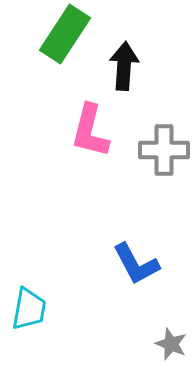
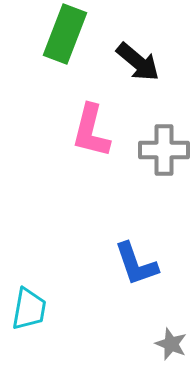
green rectangle: rotated 12 degrees counterclockwise
black arrow: moved 14 px right, 4 px up; rotated 126 degrees clockwise
pink L-shape: moved 1 px right
blue L-shape: rotated 9 degrees clockwise
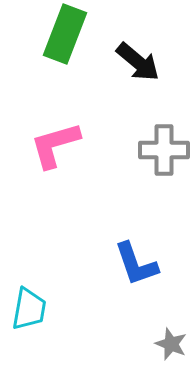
pink L-shape: moved 36 px left, 14 px down; rotated 60 degrees clockwise
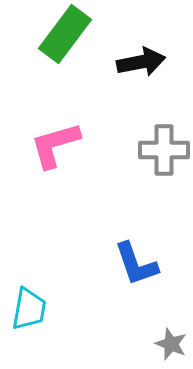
green rectangle: rotated 16 degrees clockwise
black arrow: moved 3 px right; rotated 51 degrees counterclockwise
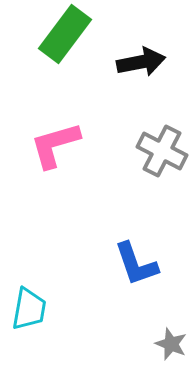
gray cross: moved 2 px left, 1 px down; rotated 27 degrees clockwise
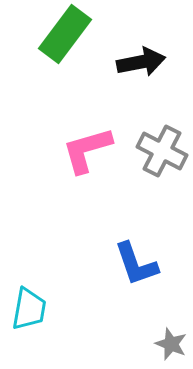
pink L-shape: moved 32 px right, 5 px down
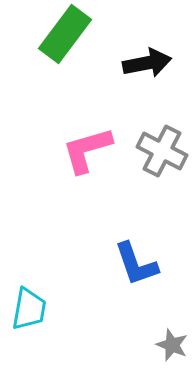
black arrow: moved 6 px right, 1 px down
gray star: moved 1 px right, 1 px down
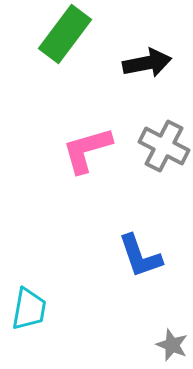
gray cross: moved 2 px right, 5 px up
blue L-shape: moved 4 px right, 8 px up
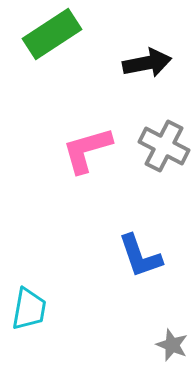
green rectangle: moved 13 px left; rotated 20 degrees clockwise
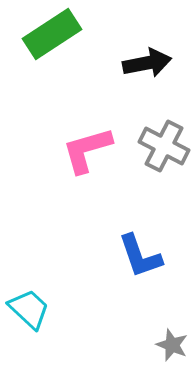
cyan trapezoid: rotated 57 degrees counterclockwise
